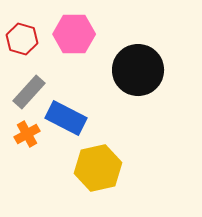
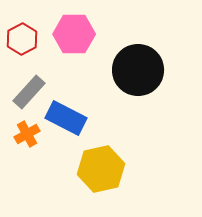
red hexagon: rotated 16 degrees clockwise
yellow hexagon: moved 3 px right, 1 px down
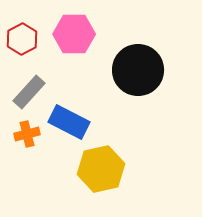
blue rectangle: moved 3 px right, 4 px down
orange cross: rotated 15 degrees clockwise
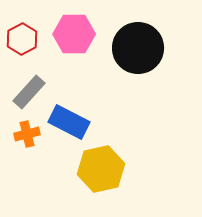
black circle: moved 22 px up
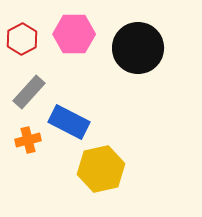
orange cross: moved 1 px right, 6 px down
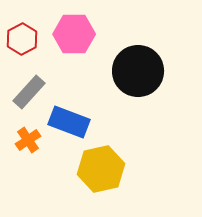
black circle: moved 23 px down
blue rectangle: rotated 6 degrees counterclockwise
orange cross: rotated 20 degrees counterclockwise
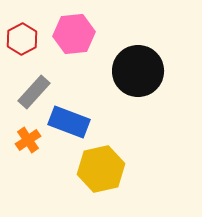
pink hexagon: rotated 6 degrees counterclockwise
gray rectangle: moved 5 px right
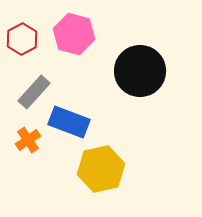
pink hexagon: rotated 21 degrees clockwise
black circle: moved 2 px right
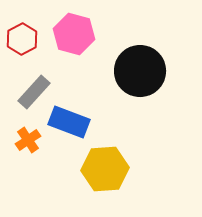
yellow hexagon: moved 4 px right; rotated 9 degrees clockwise
